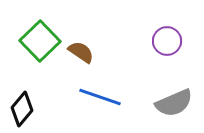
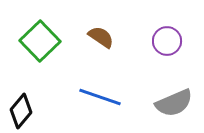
brown semicircle: moved 20 px right, 15 px up
black diamond: moved 1 px left, 2 px down
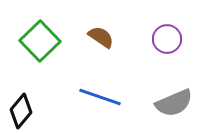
purple circle: moved 2 px up
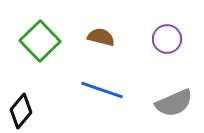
brown semicircle: rotated 20 degrees counterclockwise
blue line: moved 2 px right, 7 px up
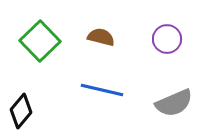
blue line: rotated 6 degrees counterclockwise
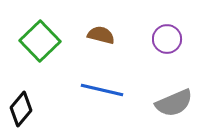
brown semicircle: moved 2 px up
black diamond: moved 2 px up
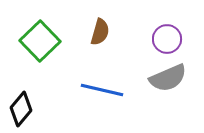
brown semicircle: moved 1 px left, 3 px up; rotated 92 degrees clockwise
gray semicircle: moved 6 px left, 25 px up
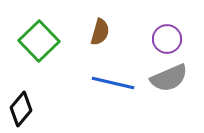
green square: moved 1 px left
gray semicircle: moved 1 px right
blue line: moved 11 px right, 7 px up
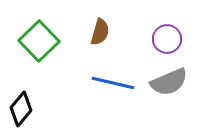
gray semicircle: moved 4 px down
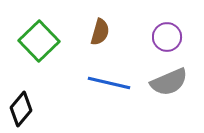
purple circle: moved 2 px up
blue line: moved 4 px left
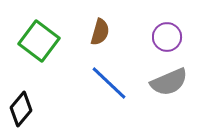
green square: rotated 9 degrees counterclockwise
blue line: rotated 30 degrees clockwise
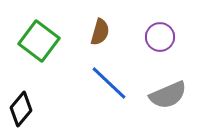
purple circle: moved 7 px left
gray semicircle: moved 1 px left, 13 px down
